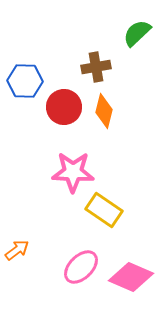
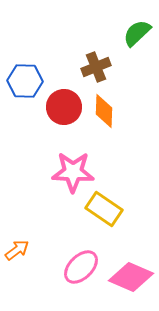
brown cross: rotated 12 degrees counterclockwise
orange diamond: rotated 12 degrees counterclockwise
yellow rectangle: moved 1 px up
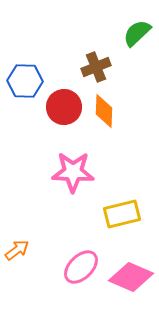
yellow rectangle: moved 18 px right, 5 px down; rotated 48 degrees counterclockwise
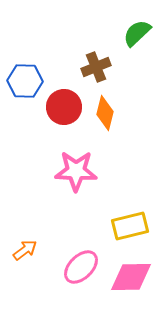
orange diamond: moved 1 px right, 2 px down; rotated 12 degrees clockwise
pink star: moved 3 px right, 1 px up
yellow rectangle: moved 8 px right, 12 px down
orange arrow: moved 8 px right
pink diamond: rotated 24 degrees counterclockwise
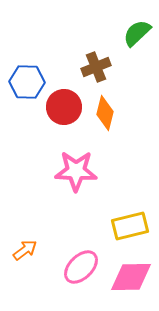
blue hexagon: moved 2 px right, 1 px down
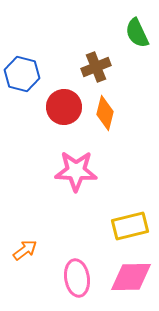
green semicircle: rotated 72 degrees counterclockwise
blue hexagon: moved 5 px left, 8 px up; rotated 12 degrees clockwise
pink ellipse: moved 4 px left, 11 px down; rotated 54 degrees counterclockwise
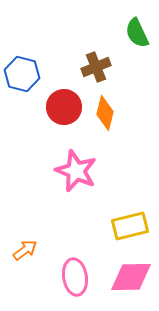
pink star: rotated 21 degrees clockwise
pink ellipse: moved 2 px left, 1 px up
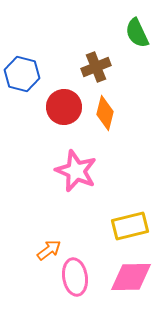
orange arrow: moved 24 px right
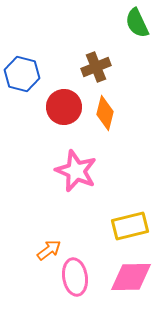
green semicircle: moved 10 px up
